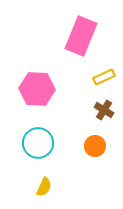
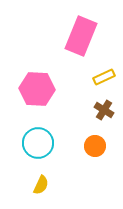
yellow semicircle: moved 3 px left, 2 px up
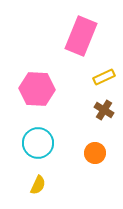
orange circle: moved 7 px down
yellow semicircle: moved 3 px left
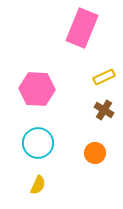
pink rectangle: moved 1 px right, 8 px up
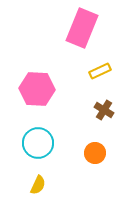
yellow rectangle: moved 4 px left, 6 px up
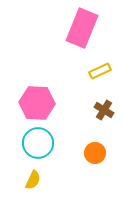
pink hexagon: moved 14 px down
yellow semicircle: moved 5 px left, 5 px up
